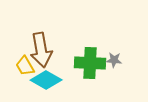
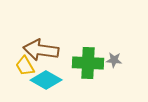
brown arrow: rotated 108 degrees clockwise
green cross: moved 2 px left
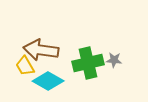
green cross: rotated 16 degrees counterclockwise
cyan diamond: moved 2 px right, 1 px down
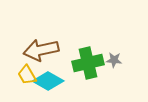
brown arrow: rotated 20 degrees counterclockwise
yellow trapezoid: moved 2 px right, 9 px down
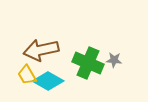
green cross: rotated 36 degrees clockwise
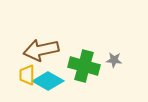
green cross: moved 4 px left, 3 px down; rotated 8 degrees counterclockwise
yellow trapezoid: rotated 30 degrees clockwise
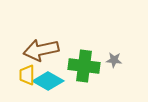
green cross: rotated 8 degrees counterclockwise
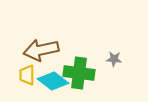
gray star: moved 1 px up
green cross: moved 5 px left, 7 px down
cyan diamond: moved 5 px right; rotated 8 degrees clockwise
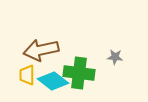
gray star: moved 1 px right, 2 px up
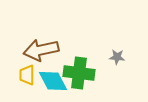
gray star: moved 2 px right
cyan diamond: rotated 24 degrees clockwise
